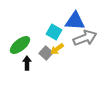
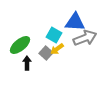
blue triangle: moved 1 px down
cyan square: moved 3 px down
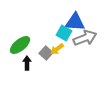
cyan square: moved 10 px right, 2 px up
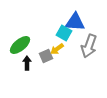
gray arrow: moved 4 px right, 8 px down; rotated 130 degrees clockwise
gray square: moved 3 px down; rotated 24 degrees clockwise
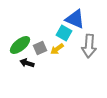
blue triangle: moved 3 px up; rotated 20 degrees clockwise
gray arrow: rotated 15 degrees counterclockwise
gray square: moved 6 px left, 8 px up
black arrow: rotated 72 degrees counterclockwise
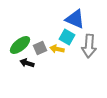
cyan square: moved 3 px right, 4 px down
yellow arrow: rotated 48 degrees clockwise
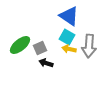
blue triangle: moved 6 px left, 3 px up; rotated 10 degrees clockwise
yellow arrow: moved 12 px right
black arrow: moved 19 px right
